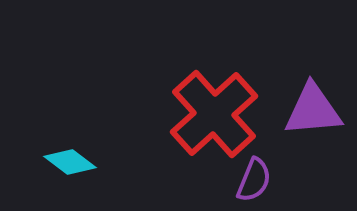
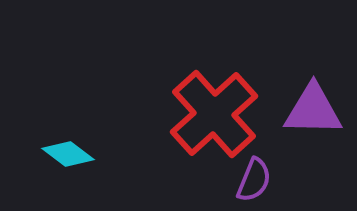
purple triangle: rotated 6 degrees clockwise
cyan diamond: moved 2 px left, 8 px up
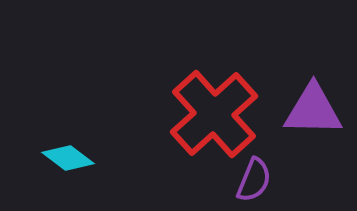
cyan diamond: moved 4 px down
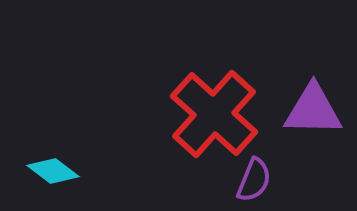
red cross: rotated 6 degrees counterclockwise
cyan diamond: moved 15 px left, 13 px down
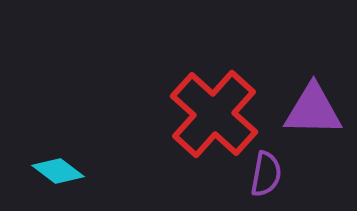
cyan diamond: moved 5 px right
purple semicircle: moved 12 px right, 6 px up; rotated 12 degrees counterclockwise
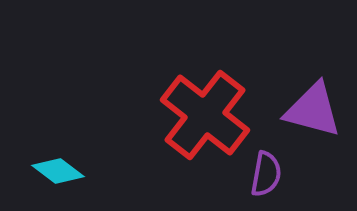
purple triangle: rotated 14 degrees clockwise
red cross: moved 9 px left, 1 px down; rotated 4 degrees counterclockwise
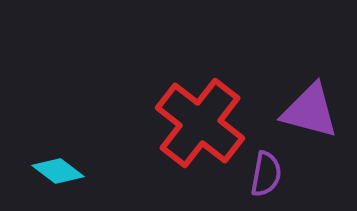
purple triangle: moved 3 px left, 1 px down
red cross: moved 5 px left, 8 px down
